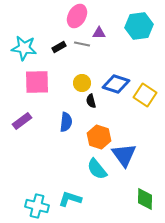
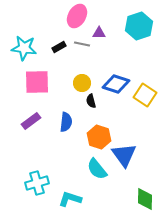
cyan hexagon: rotated 12 degrees counterclockwise
purple rectangle: moved 9 px right
cyan cross: moved 23 px up; rotated 30 degrees counterclockwise
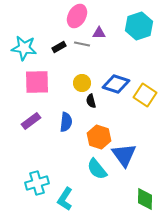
cyan L-shape: moved 5 px left; rotated 75 degrees counterclockwise
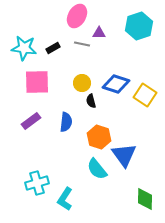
black rectangle: moved 6 px left, 1 px down
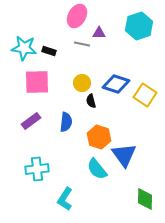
black rectangle: moved 4 px left, 3 px down; rotated 48 degrees clockwise
cyan cross: moved 14 px up; rotated 10 degrees clockwise
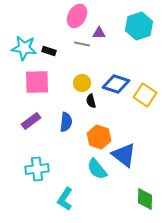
blue triangle: rotated 16 degrees counterclockwise
